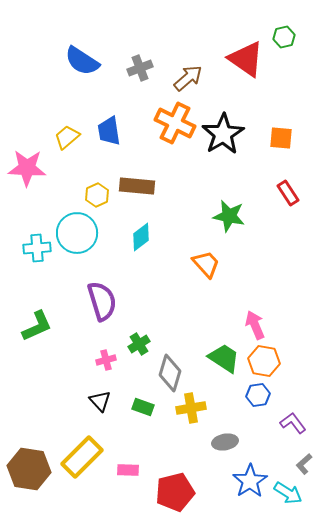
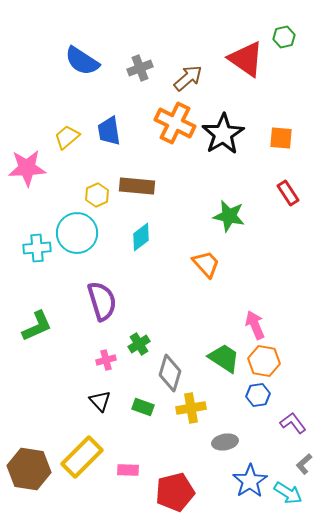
pink star: rotated 6 degrees counterclockwise
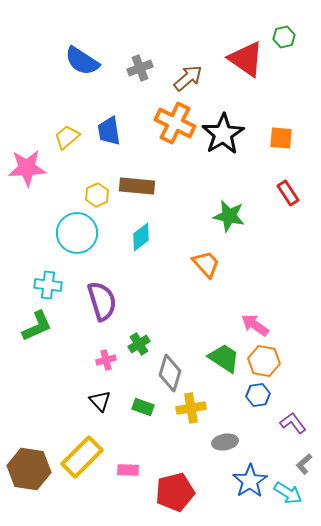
cyan cross: moved 11 px right, 37 px down; rotated 12 degrees clockwise
pink arrow: rotated 32 degrees counterclockwise
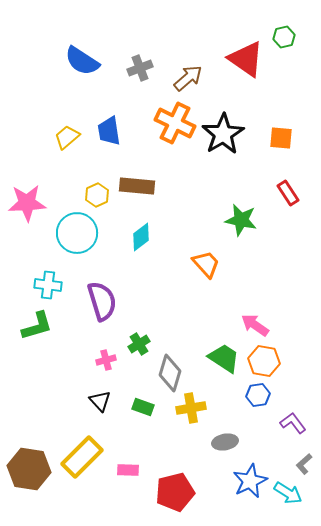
pink star: moved 35 px down
green star: moved 12 px right, 4 px down
green L-shape: rotated 8 degrees clockwise
blue star: rotated 8 degrees clockwise
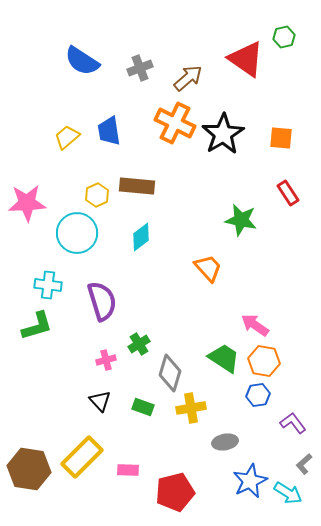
orange trapezoid: moved 2 px right, 4 px down
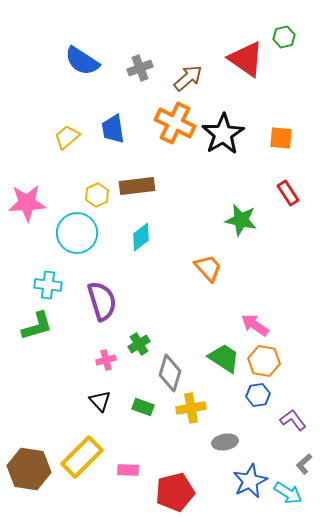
blue trapezoid: moved 4 px right, 2 px up
brown rectangle: rotated 12 degrees counterclockwise
purple L-shape: moved 3 px up
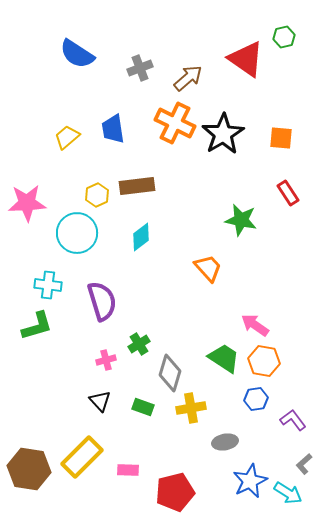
blue semicircle: moved 5 px left, 7 px up
blue hexagon: moved 2 px left, 4 px down
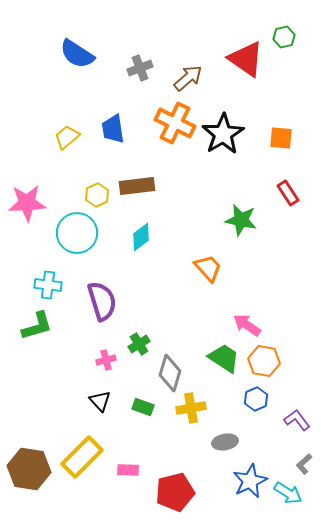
pink arrow: moved 8 px left
blue hexagon: rotated 15 degrees counterclockwise
purple L-shape: moved 4 px right
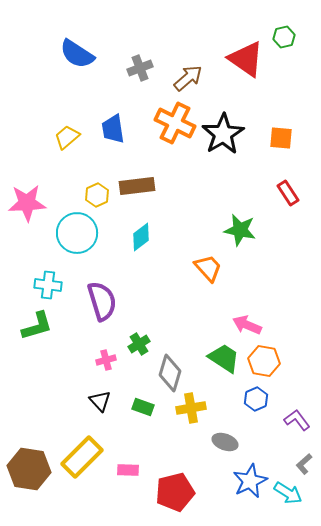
green star: moved 1 px left, 10 px down
pink arrow: rotated 12 degrees counterclockwise
gray ellipse: rotated 30 degrees clockwise
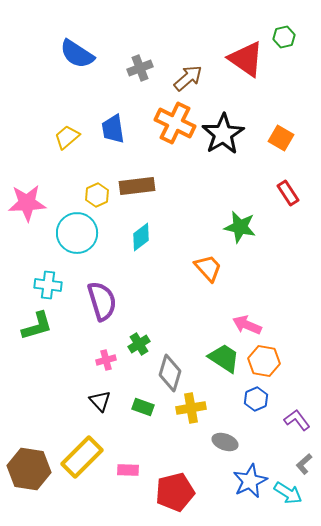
orange square: rotated 25 degrees clockwise
green star: moved 3 px up
